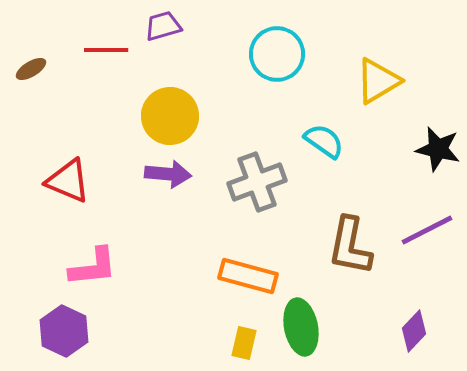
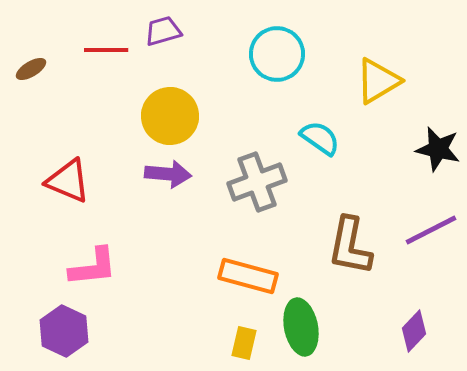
purple trapezoid: moved 5 px down
cyan semicircle: moved 4 px left, 3 px up
purple line: moved 4 px right
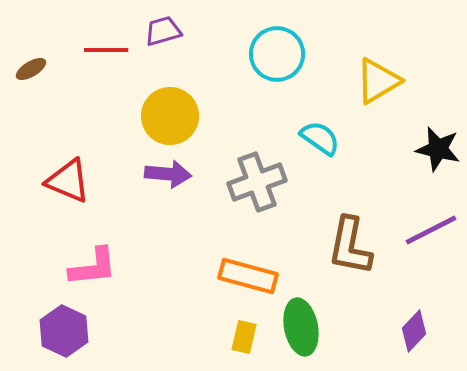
yellow rectangle: moved 6 px up
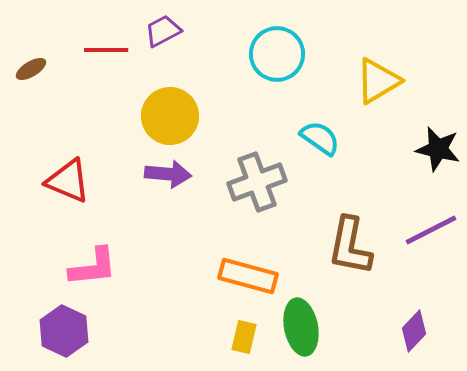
purple trapezoid: rotated 12 degrees counterclockwise
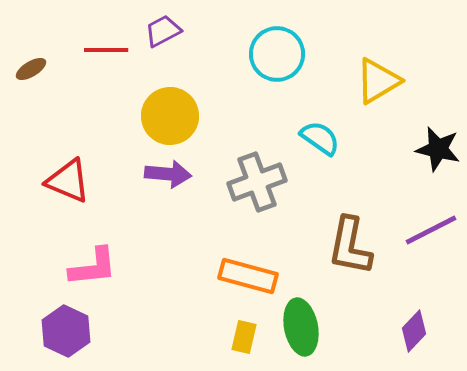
purple hexagon: moved 2 px right
